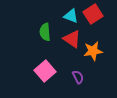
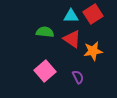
cyan triangle: rotated 21 degrees counterclockwise
green semicircle: rotated 102 degrees clockwise
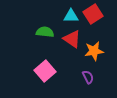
orange star: moved 1 px right
purple semicircle: moved 10 px right
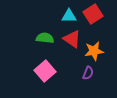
cyan triangle: moved 2 px left
green semicircle: moved 6 px down
purple semicircle: moved 4 px up; rotated 48 degrees clockwise
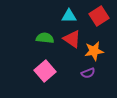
red square: moved 6 px right, 2 px down
purple semicircle: rotated 48 degrees clockwise
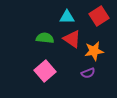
cyan triangle: moved 2 px left, 1 px down
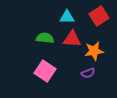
red triangle: rotated 30 degrees counterclockwise
pink square: rotated 15 degrees counterclockwise
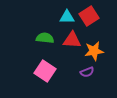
red square: moved 10 px left
red triangle: moved 1 px down
purple semicircle: moved 1 px left, 1 px up
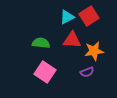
cyan triangle: rotated 28 degrees counterclockwise
green semicircle: moved 4 px left, 5 px down
pink square: moved 1 px down
